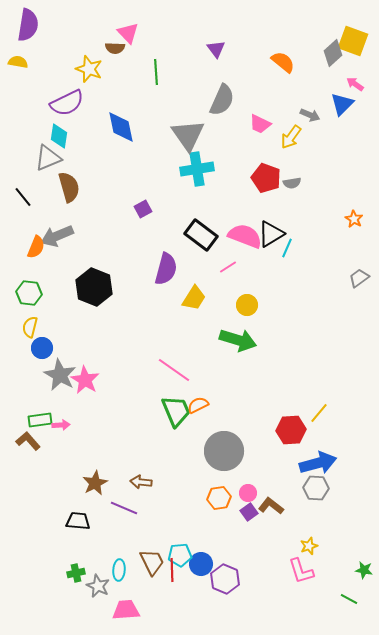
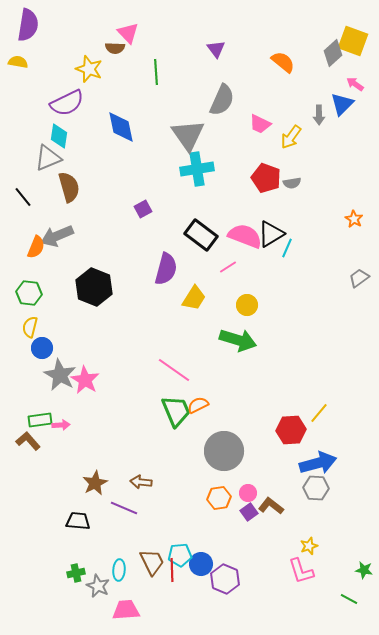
gray arrow at (310, 115): moved 9 px right; rotated 66 degrees clockwise
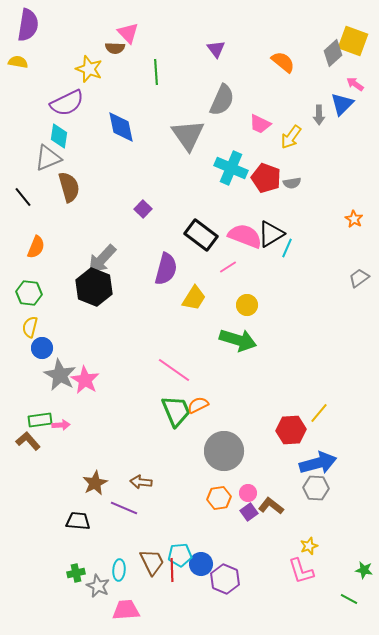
cyan cross at (197, 169): moved 34 px right, 1 px up; rotated 32 degrees clockwise
purple square at (143, 209): rotated 18 degrees counterclockwise
gray arrow at (57, 236): moved 45 px right, 23 px down; rotated 24 degrees counterclockwise
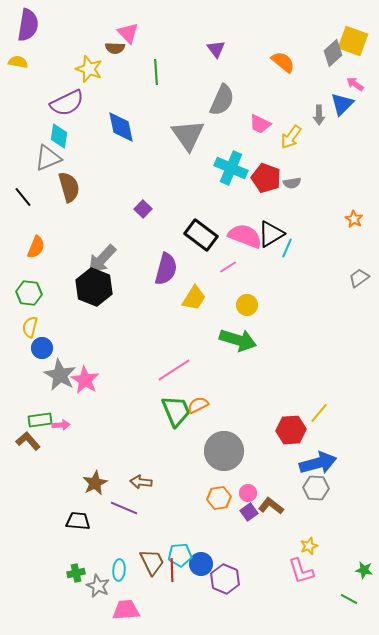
pink line at (174, 370): rotated 68 degrees counterclockwise
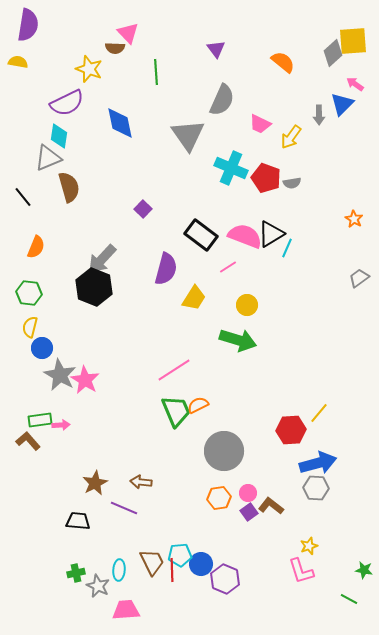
yellow square at (353, 41): rotated 24 degrees counterclockwise
blue diamond at (121, 127): moved 1 px left, 4 px up
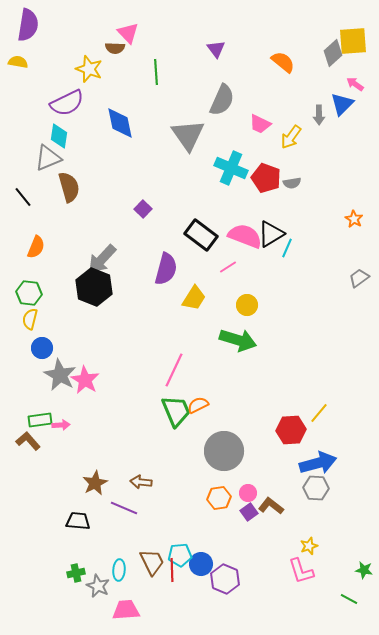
yellow semicircle at (30, 327): moved 8 px up
pink line at (174, 370): rotated 32 degrees counterclockwise
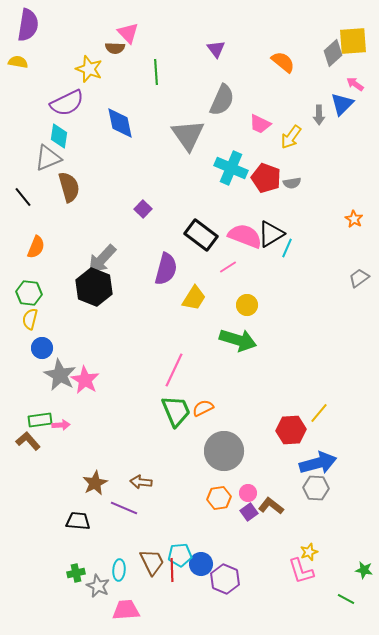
orange semicircle at (198, 405): moved 5 px right, 3 px down
yellow star at (309, 546): moved 6 px down
green line at (349, 599): moved 3 px left
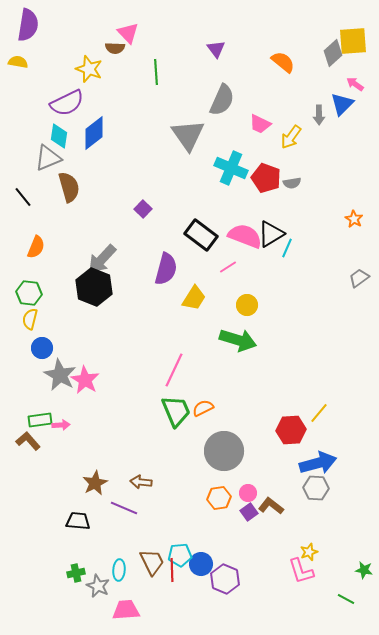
blue diamond at (120, 123): moved 26 px left, 10 px down; rotated 64 degrees clockwise
